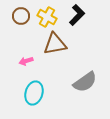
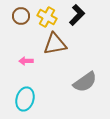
pink arrow: rotated 16 degrees clockwise
cyan ellipse: moved 9 px left, 6 px down
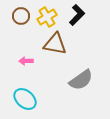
yellow cross: rotated 30 degrees clockwise
brown triangle: rotated 20 degrees clockwise
gray semicircle: moved 4 px left, 2 px up
cyan ellipse: rotated 65 degrees counterclockwise
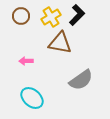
yellow cross: moved 4 px right
brown triangle: moved 5 px right, 1 px up
cyan ellipse: moved 7 px right, 1 px up
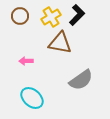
brown circle: moved 1 px left
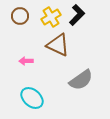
brown triangle: moved 2 px left, 2 px down; rotated 15 degrees clockwise
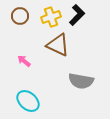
yellow cross: rotated 12 degrees clockwise
pink arrow: moved 2 px left; rotated 40 degrees clockwise
gray semicircle: moved 1 px down; rotated 45 degrees clockwise
cyan ellipse: moved 4 px left, 3 px down
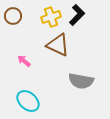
brown circle: moved 7 px left
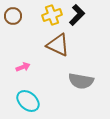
yellow cross: moved 1 px right, 2 px up
pink arrow: moved 1 px left, 6 px down; rotated 120 degrees clockwise
